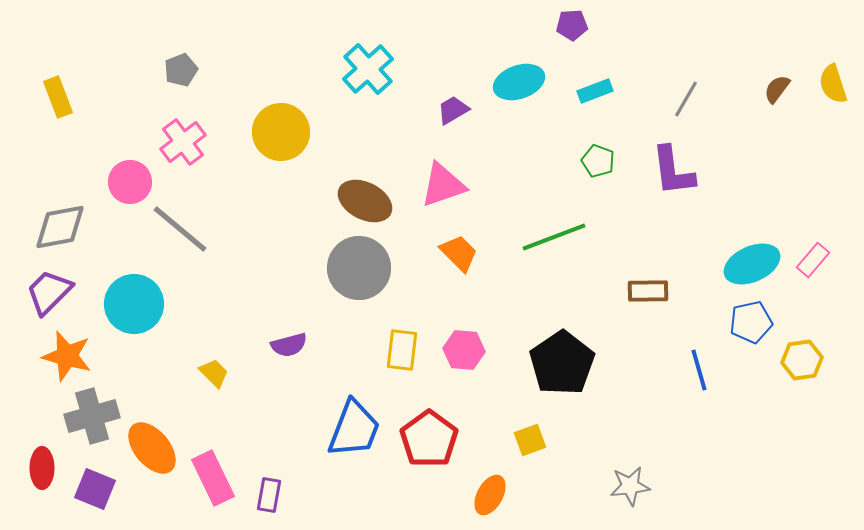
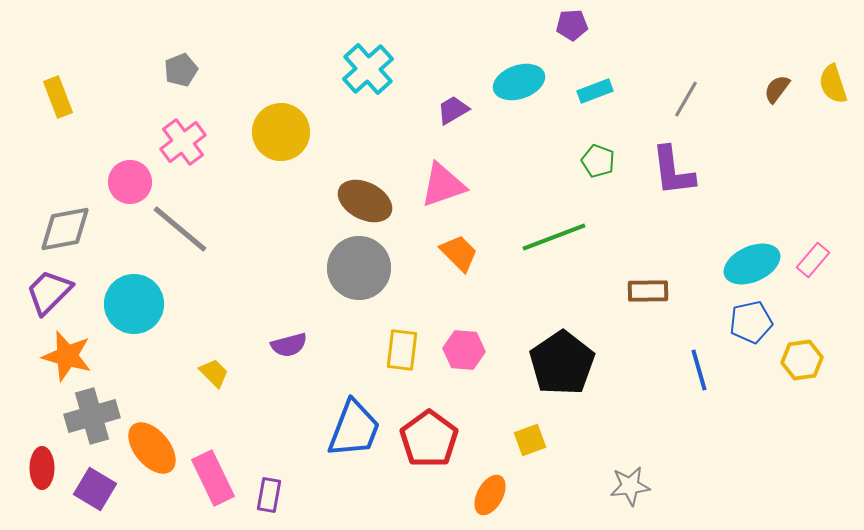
gray diamond at (60, 227): moved 5 px right, 2 px down
purple square at (95, 489): rotated 9 degrees clockwise
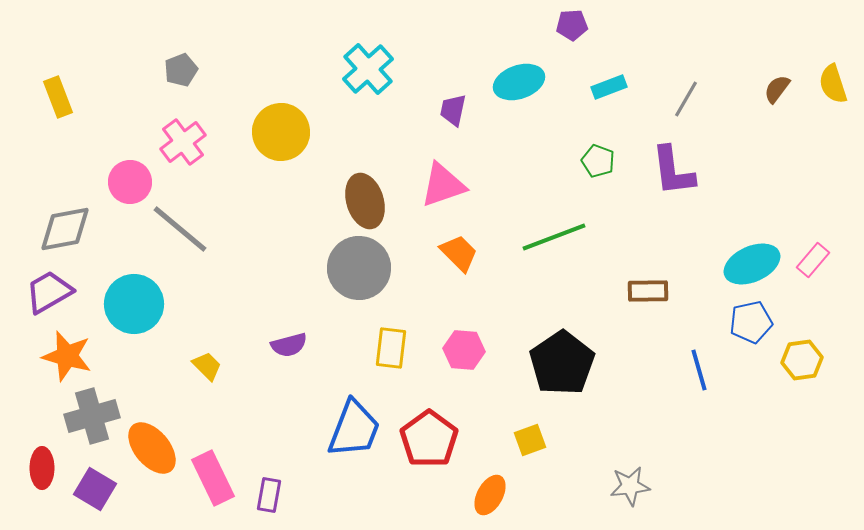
cyan rectangle at (595, 91): moved 14 px right, 4 px up
purple trapezoid at (453, 110): rotated 48 degrees counterclockwise
brown ellipse at (365, 201): rotated 46 degrees clockwise
purple trapezoid at (49, 292): rotated 15 degrees clockwise
yellow rectangle at (402, 350): moved 11 px left, 2 px up
yellow trapezoid at (214, 373): moved 7 px left, 7 px up
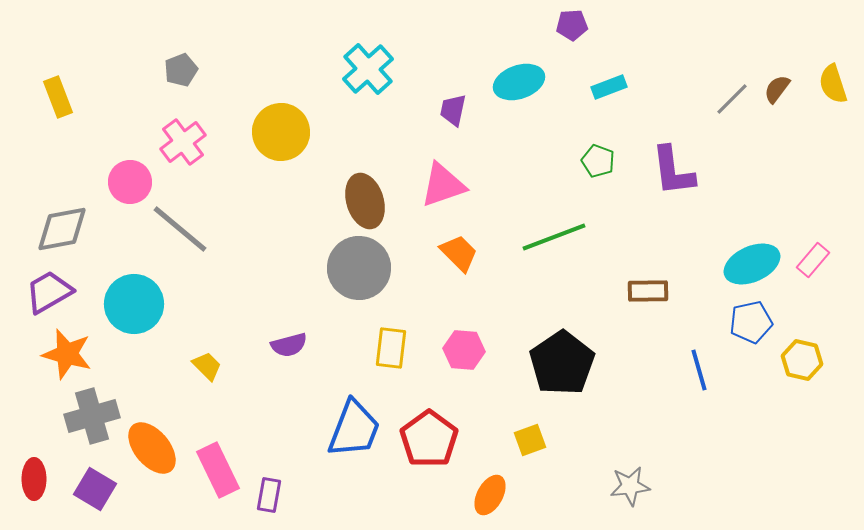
gray line at (686, 99): moved 46 px right; rotated 15 degrees clockwise
gray diamond at (65, 229): moved 3 px left
orange star at (67, 356): moved 2 px up
yellow hexagon at (802, 360): rotated 21 degrees clockwise
red ellipse at (42, 468): moved 8 px left, 11 px down
pink rectangle at (213, 478): moved 5 px right, 8 px up
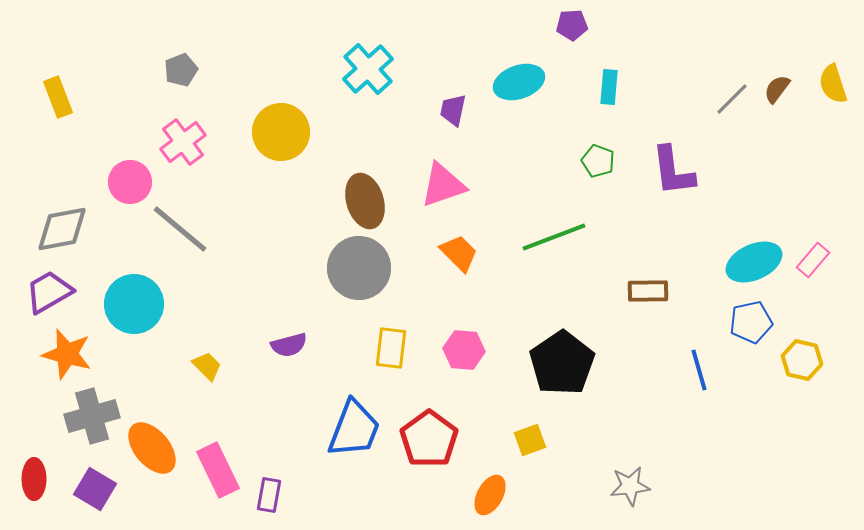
cyan rectangle at (609, 87): rotated 64 degrees counterclockwise
cyan ellipse at (752, 264): moved 2 px right, 2 px up
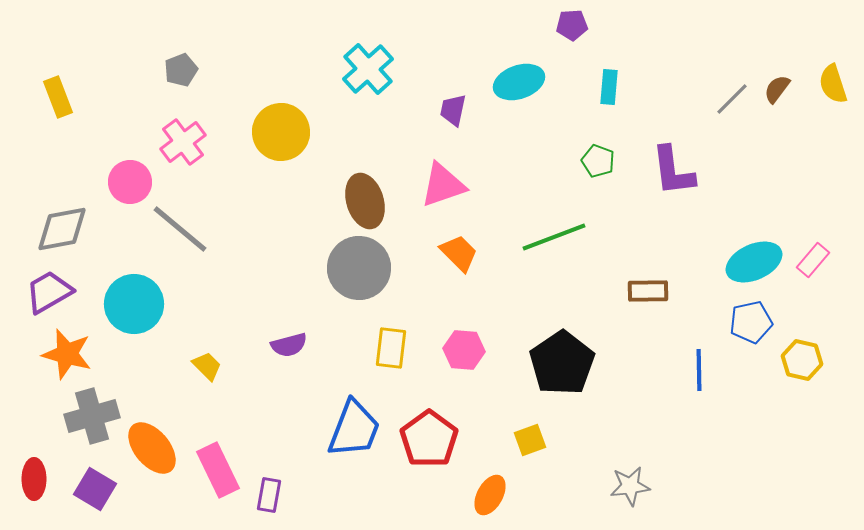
blue line at (699, 370): rotated 15 degrees clockwise
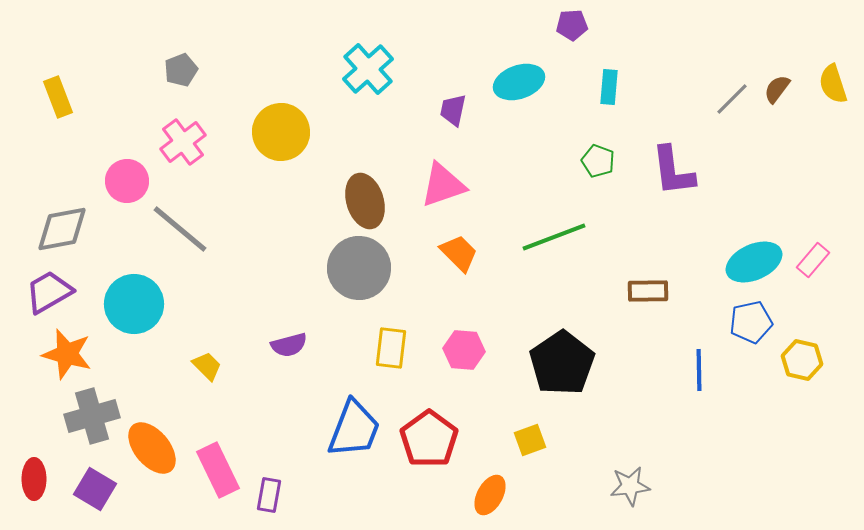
pink circle at (130, 182): moved 3 px left, 1 px up
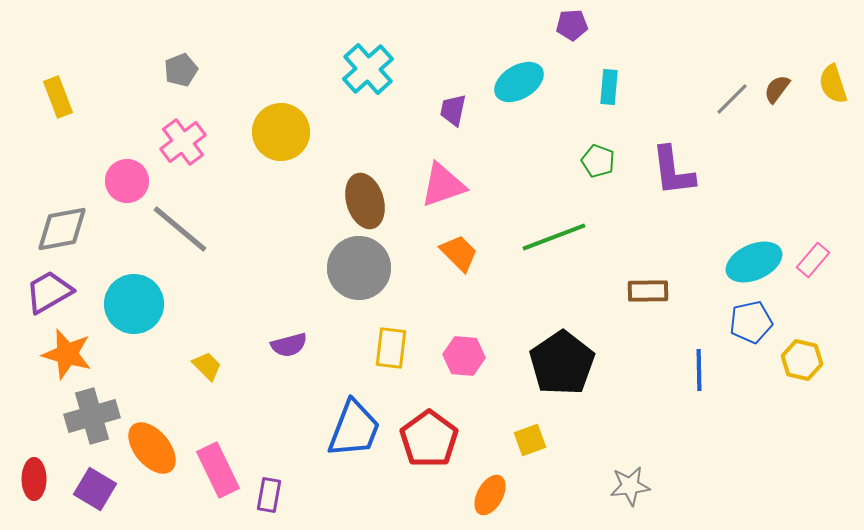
cyan ellipse at (519, 82): rotated 12 degrees counterclockwise
pink hexagon at (464, 350): moved 6 px down
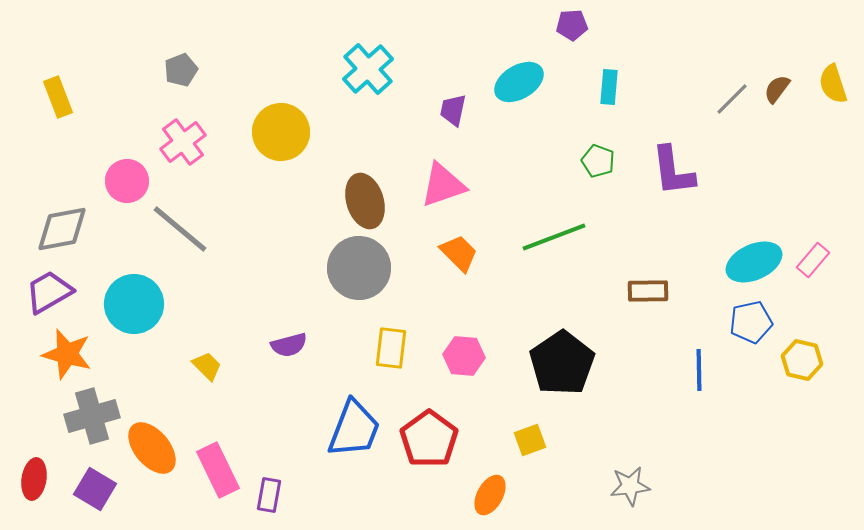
red ellipse at (34, 479): rotated 9 degrees clockwise
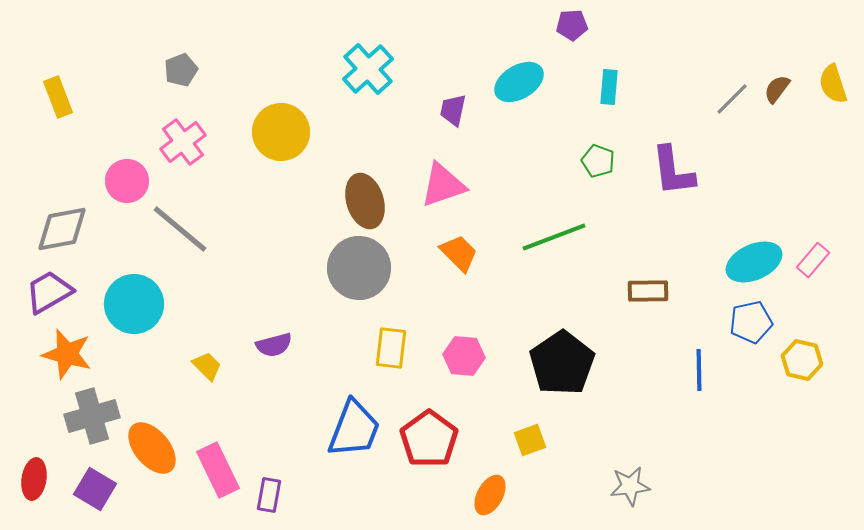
purple semicircle at (289, 345): moved 15 px left
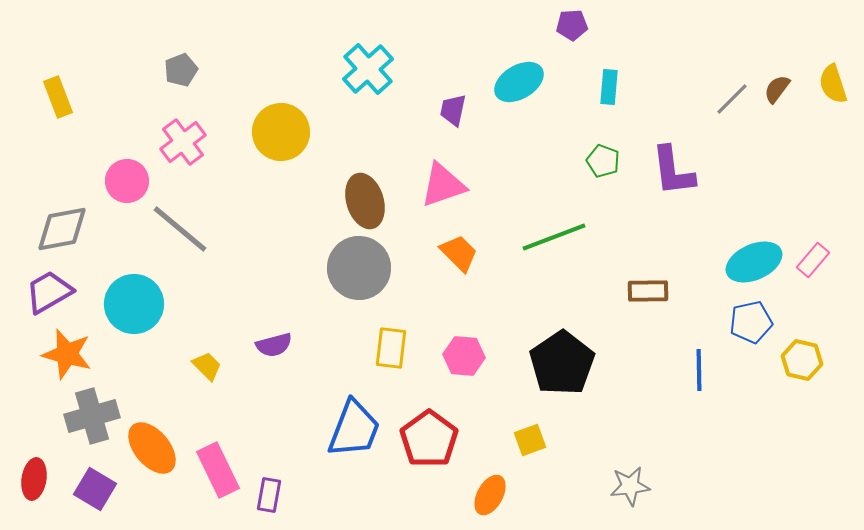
green pentagon at (598, 161): moved 5 px right
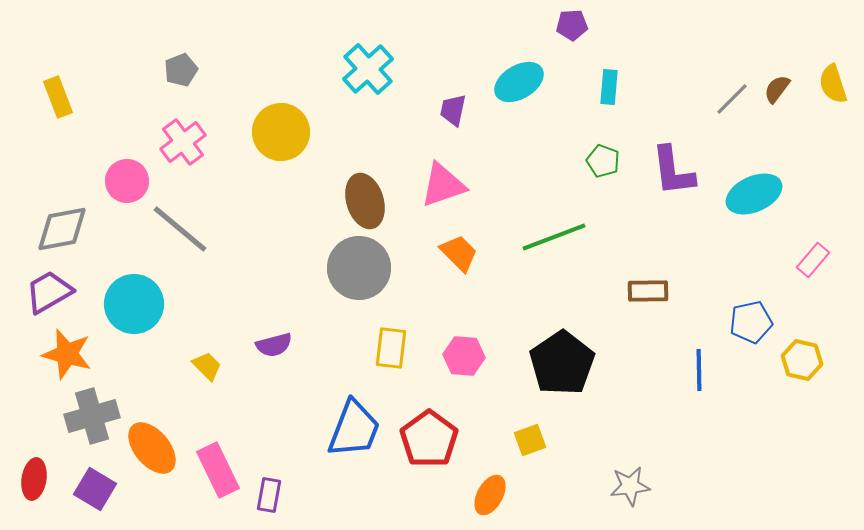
cyan ellipse at (754, 262): moved 68 px up
